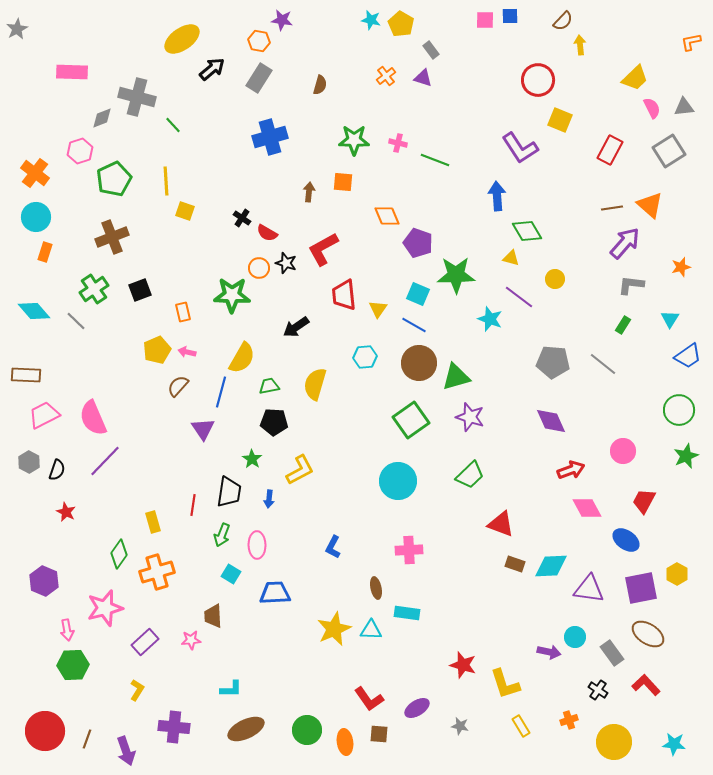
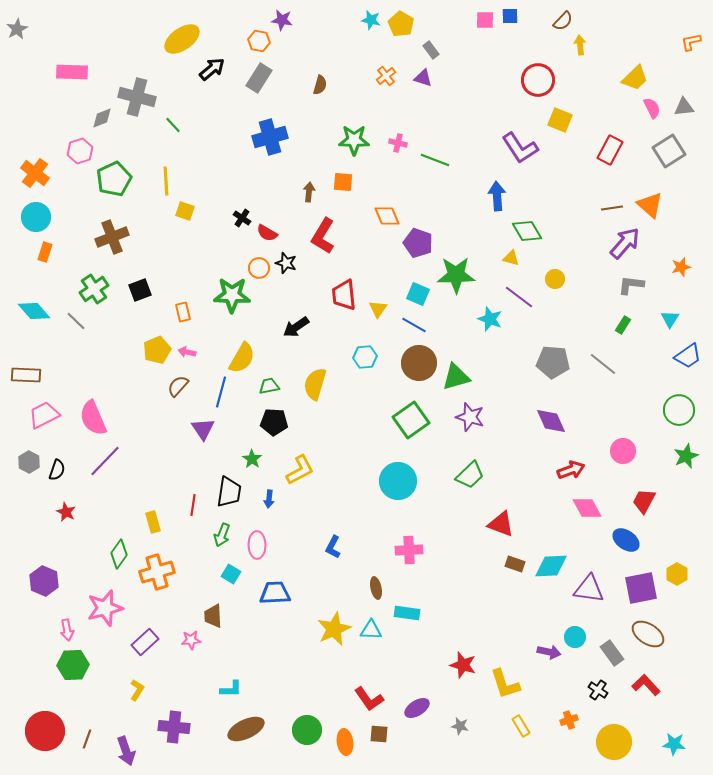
red L-shape at (323, 249): moved 13 px up; rotated 30 degrees counterclockwise
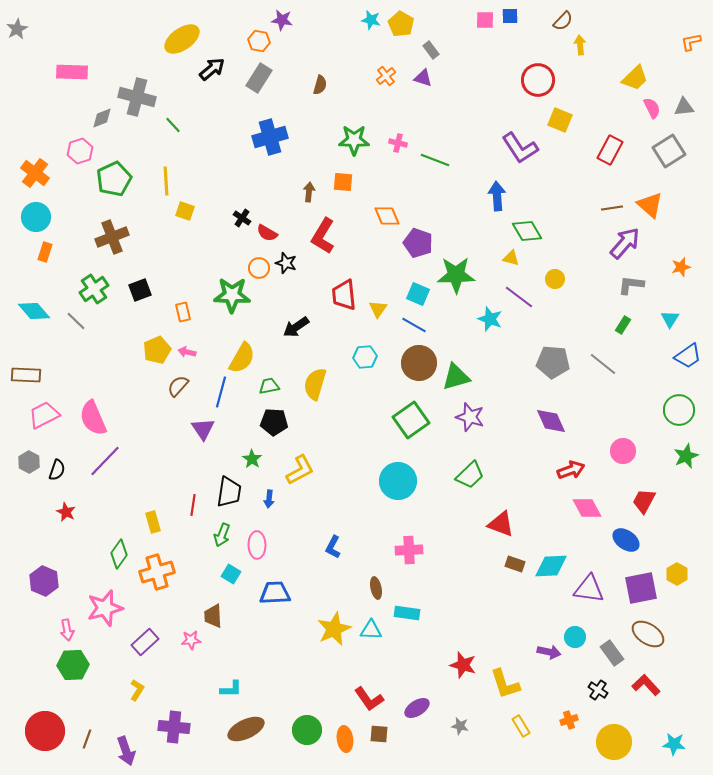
orange ellipse at (345, 742): moved 3 px up
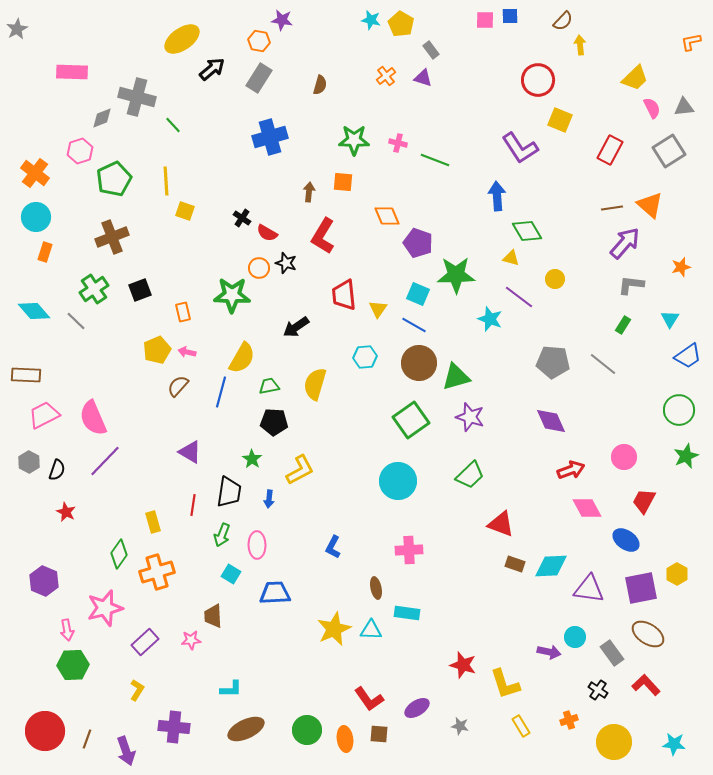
purple triangle at (203, 429): moved 13 px left, 23 px down; rotated 25 degrees counterclockwise
pink circle at (623, 451): moved 1 px right, 6 px down
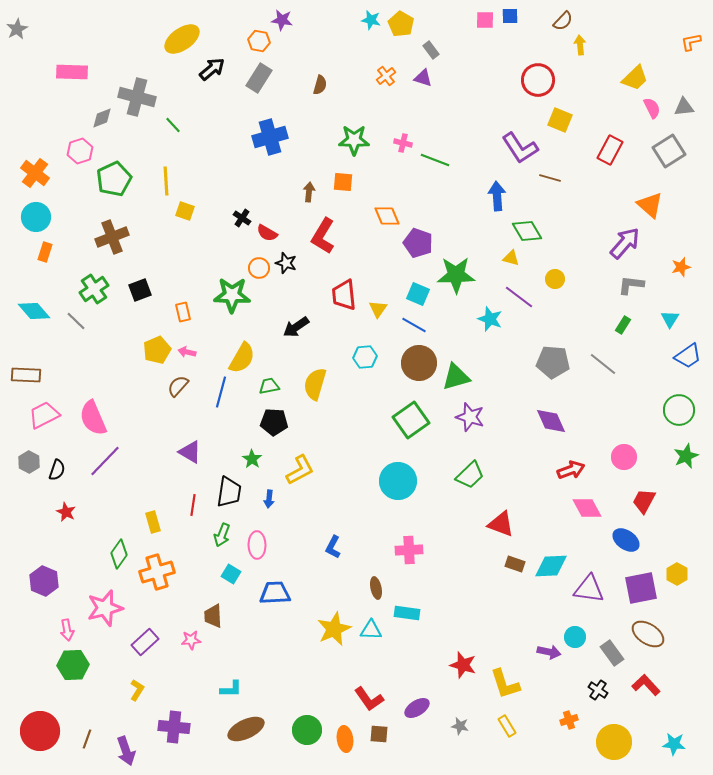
pink cross at (398, 143): moved 5 px right
brown line at (612, 208): moved 62 px left, 30 px up; rotated 25 degrees clockwise
yellow rectangle at (521, 726): moved 14 px left
red circle at (45, 731): moved 5 px left
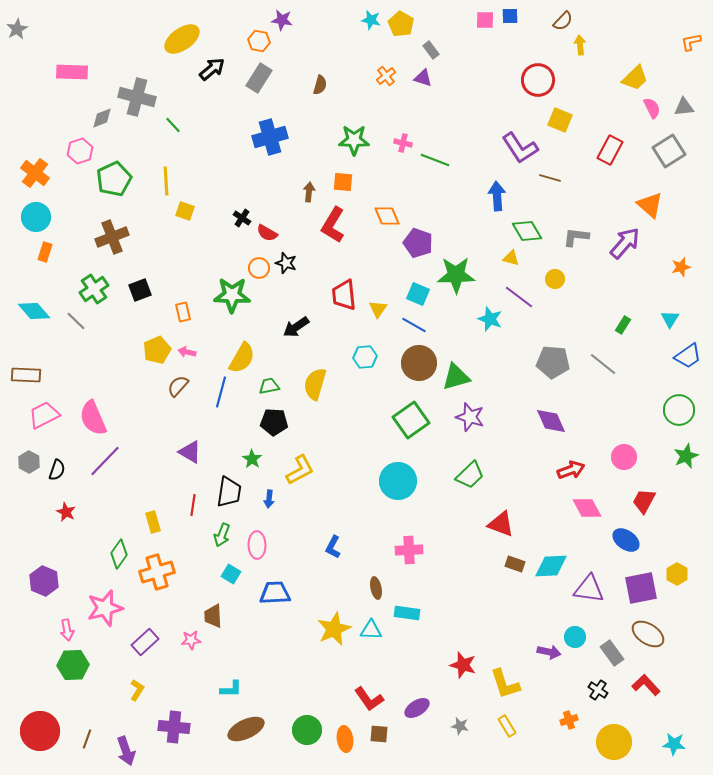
red L-shape at (323, 236): moved 10 px right, 11 px up
gray L-shape at (631, 285): moved 55 px left, 48 px up
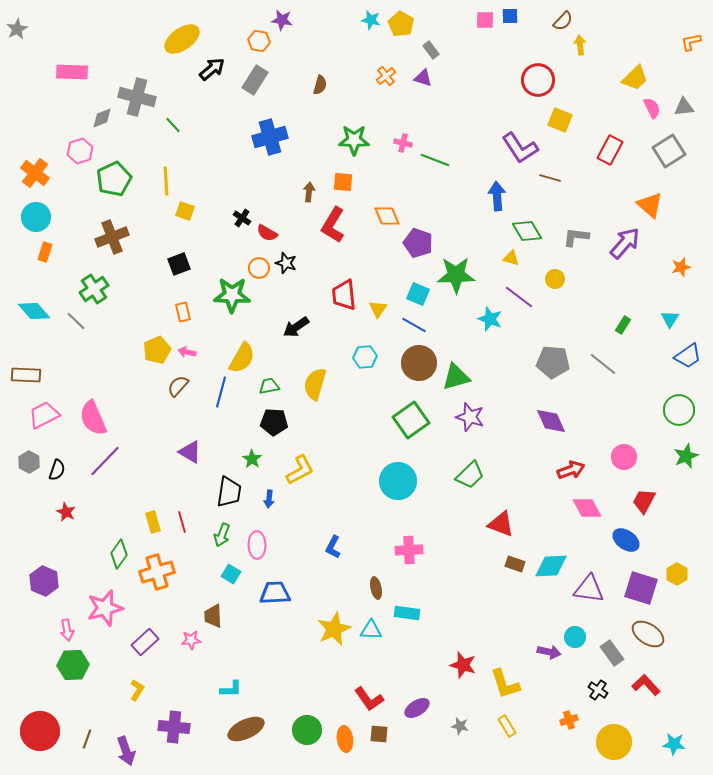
gray rectangle at (259, 78): moved 4 px left, 2 px down
black square at (140, 290): moved 39 px right, 26 px up
red line at (193, 505): moved 11 px left, 17 px down; rotated 25 degrees counterclockwise
purple square at (641, 588): rotated 28 degrees clockwise
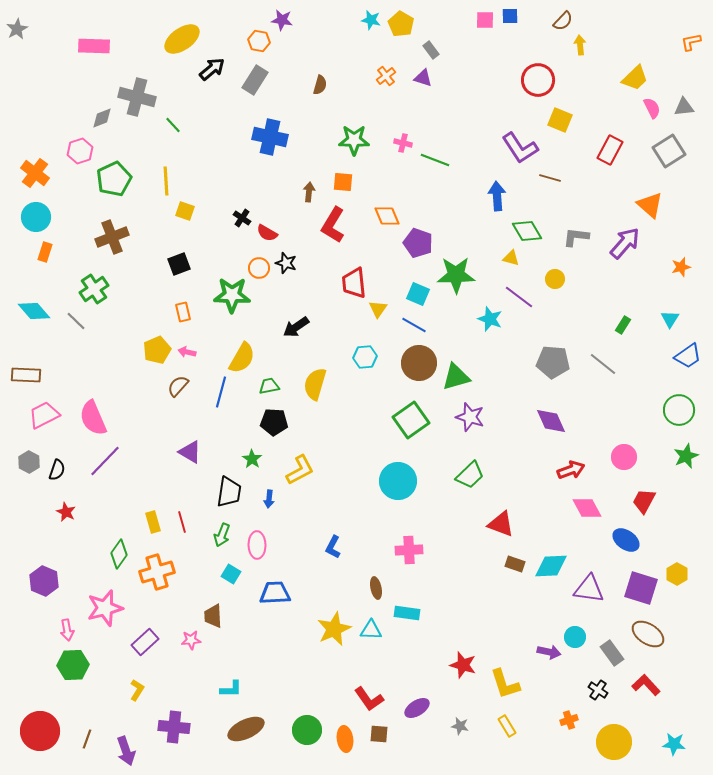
pink rectangle at (72, 72): moved 22 px right, 26 px up
blue cross at (270, 137): rotated 28 degrees clockwise
red trapezoid at (344, 295): moved 10 px right, 12 px up
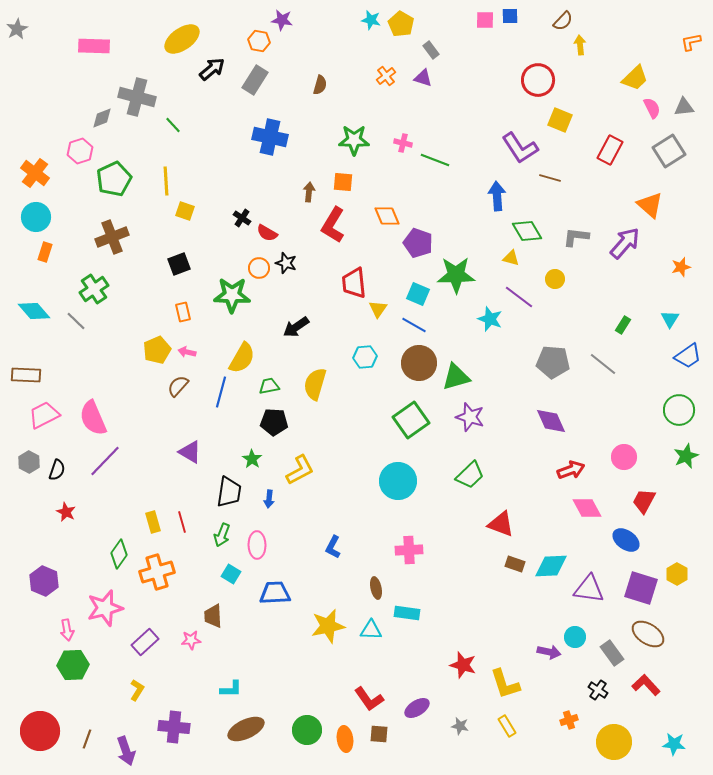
yellow star at (334, 629): moved 6 px left, 3 px up; rotated 12 degrees clockwise
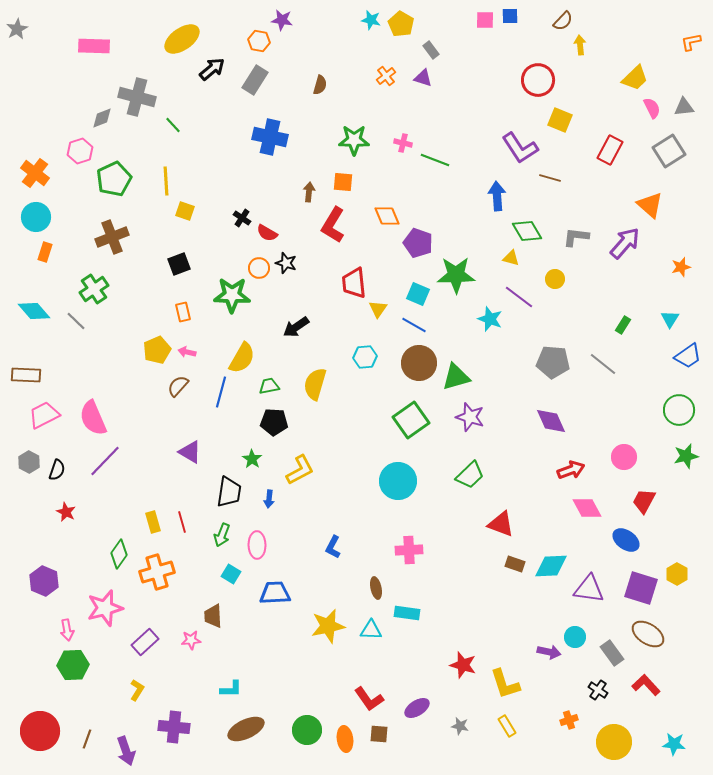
green star at (686, 456): rotated 10 degrees clockwise
